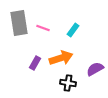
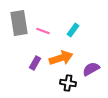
pink line: moved 3 px down
purple semicircle: moved 4 px left
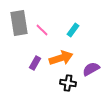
pink line: moved 1 px left, 1 px up; rotated 24 degrees clockwise
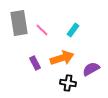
orange arrow: moved 1 px right
purple rectangle: rotated 56 degrees counterclockwise
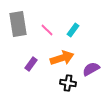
gray rectangle: moved 1 px left, 1 px down
pink line: moved 5 px right
purple rectangle: moved 4 px left, 1 px down; rotated 64 degrees clockwise
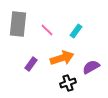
gray rectangle: rotated 15 degrees clockwise
cyan rectangle: moved 3 px right, 1 px down
purple semicircle: moved 2 px up
black cross: rotated 28 degrees counterclockwise
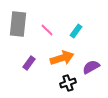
purple rectangle: moved 2 px left, 1 px up
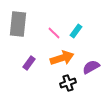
pink line: moved 7 px right, 3 px down
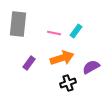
pink line: rotated 32 degrees counterclockwise
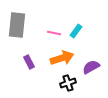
gray rectangle: moved 1 px left, 1 px down
purple rectangle: moved 1 px up; rotated 64 degrees counterclockwise
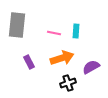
cyan rectangle: rotated 32 degrees counterclockwise
